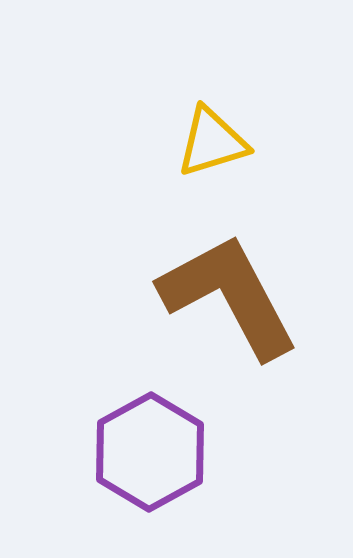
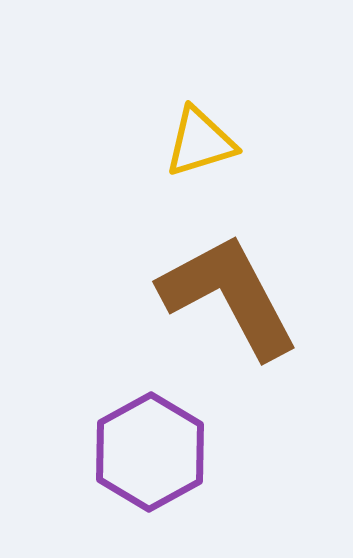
yellow triangle: moved 12 px left
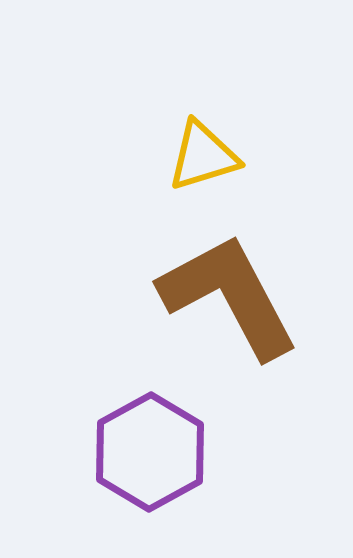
yellow triangle: moved 3 px right, 14 px down
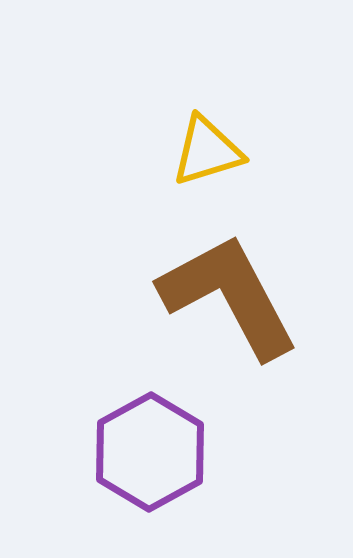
yellow triangle: moved 4 px right, 5 px up
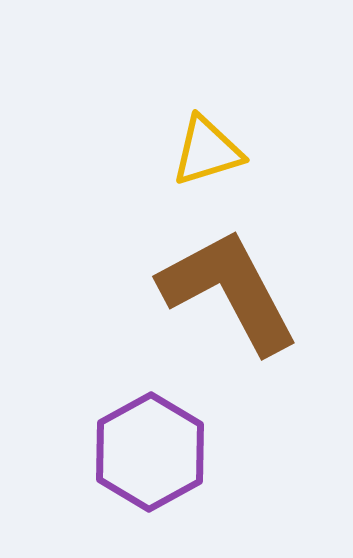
brown L-shape: moved 5 px up
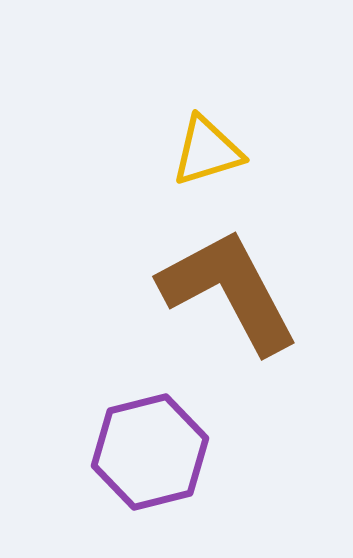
purple hexagon: rotated 15 degrees clockwise
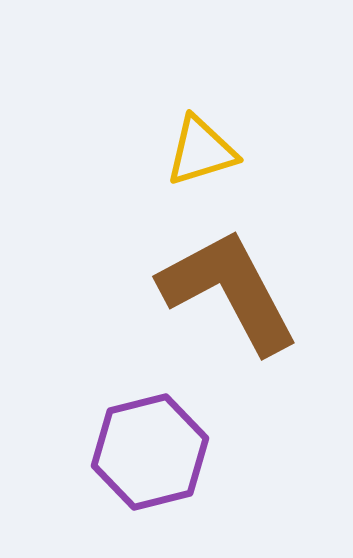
yellow triangle: moved 6 px left
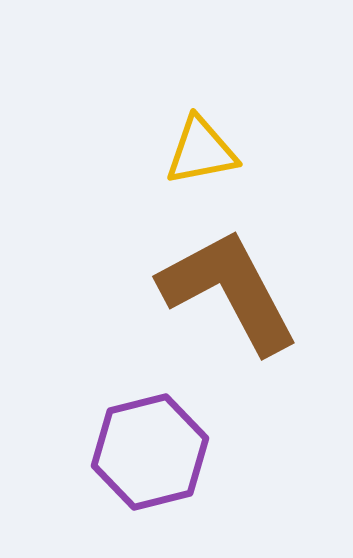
yellow triangle: rotated 6 degrees clockwise
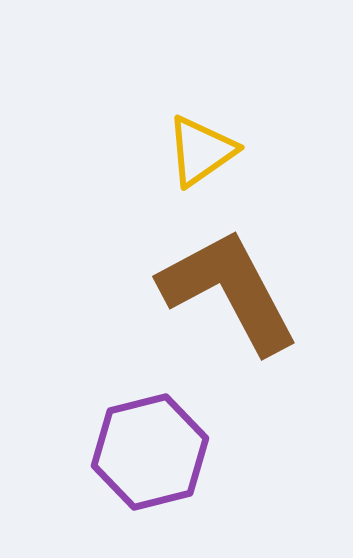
yellow triangle: rotated 24 degrees counterclockwise
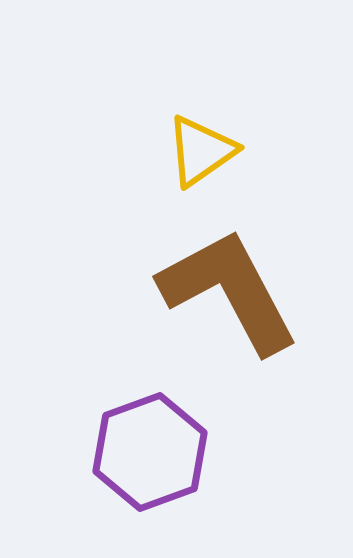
purple hexagon: rotated 6 degrees counterclockwise
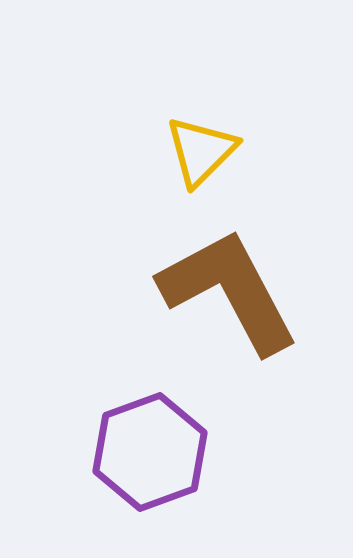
yellow triangle: rotated 10 degrees counterclockwise
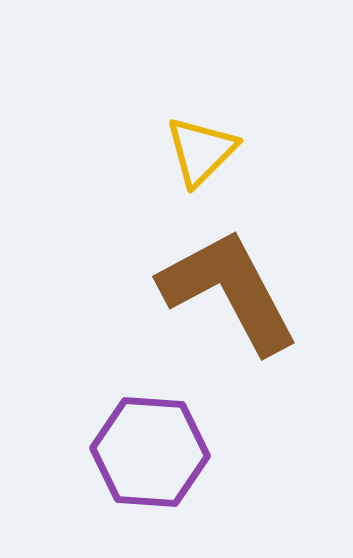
purple hexagon: rotated 24 degrees clockwise
